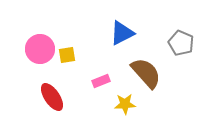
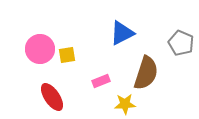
brown semicircle: rotated 60 degrees clockwise
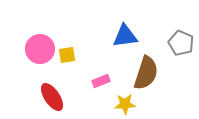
blue triangle: moved 3 px right, 3 px down; rotated 20 degrees clockwise
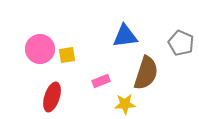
red ellipse: rotated 52 degrees clockwise
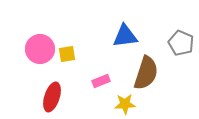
yellow square: moved 1 px up
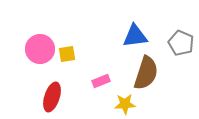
blue triangle: moved 10 px right
